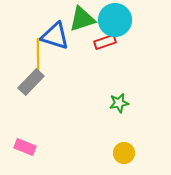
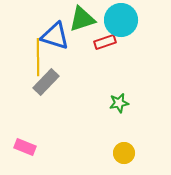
cyan circle: moved 6 px right
gray rectangle: moved 15 px right
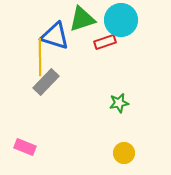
yellow line: moved 2 px right
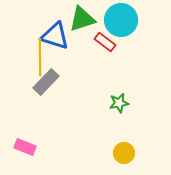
red rectangle: rotated 55 degrees clockwise
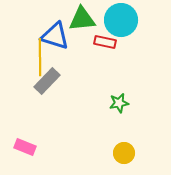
green triangle: rotated 12 degrees clockwise
red rectangle: rotated 25 degrees counterclockwise
gray rectangle: moved 1 px right, 1 px up
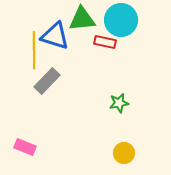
yellow line: moved 6 px left, 7 px up
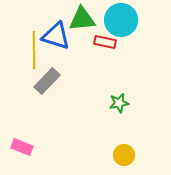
blue triangle: moved 1 px right
pink rectangle: moved 3 px left
yellow circle: moved 2 px down
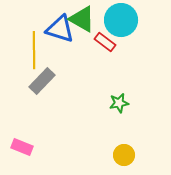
green triangle: rotated 36 degrees clockwise
blue triangle: moved 4 px right, 7 px up
red rectangle: rotated 25 degrees clockwise
gray rectangle: moved 5 px left
